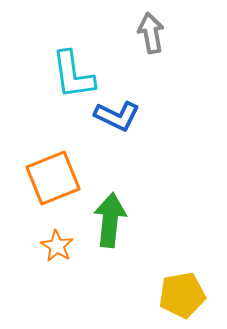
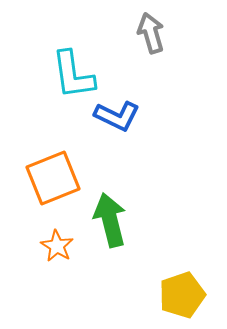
gray arrow: rotated 6 degrees counterclockwise
green arrow: rotated 20 degrees counterclockwise
yellow pentagon: rotated 9 degrees counterclockwise
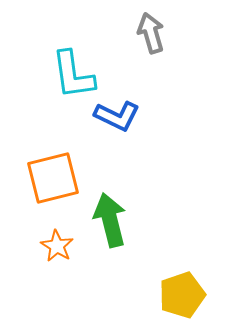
orange square: rotated 8 degrees clockwise
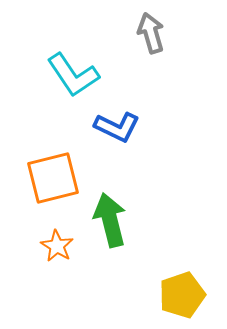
cyan L-shape: rotated 26 degrees counterclockwise
blue L-shape: moved 11 px down
